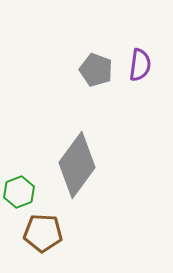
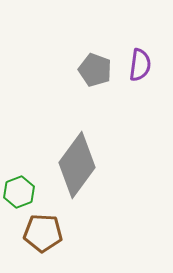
gray pentagon: moved 1 px left
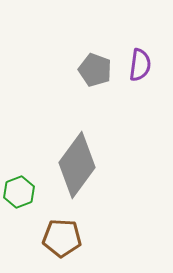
brown pentagon: moved 19 px right, 5 px down
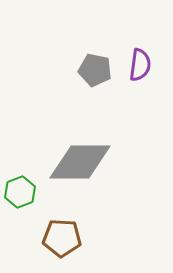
gray pentagon: rotated 8 degrees counterclockwise
gray diamond: moved 3 px right, 3 px up; rotated 54 degrees clockwise
green hexagon: moved 1 px right
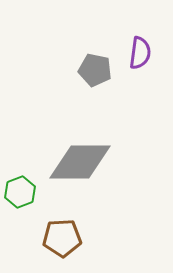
purple semicircle: moved 12 px up
brown pentagon: rotated 6 degrees counterclockwise
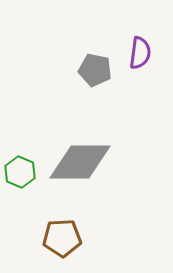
green hexagon: moved 20 px up; rotated 16 degrees counterclockwise
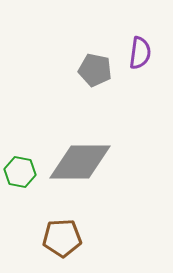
green hexagon: rotated 12 degrees counterclockwise
